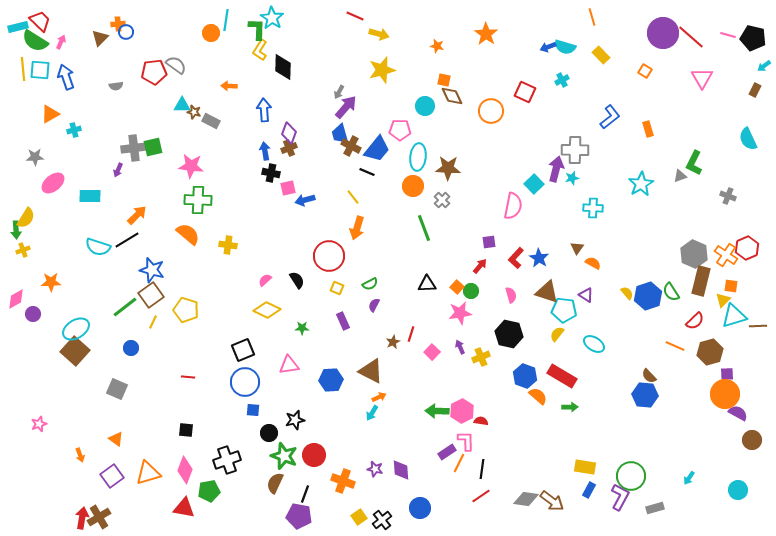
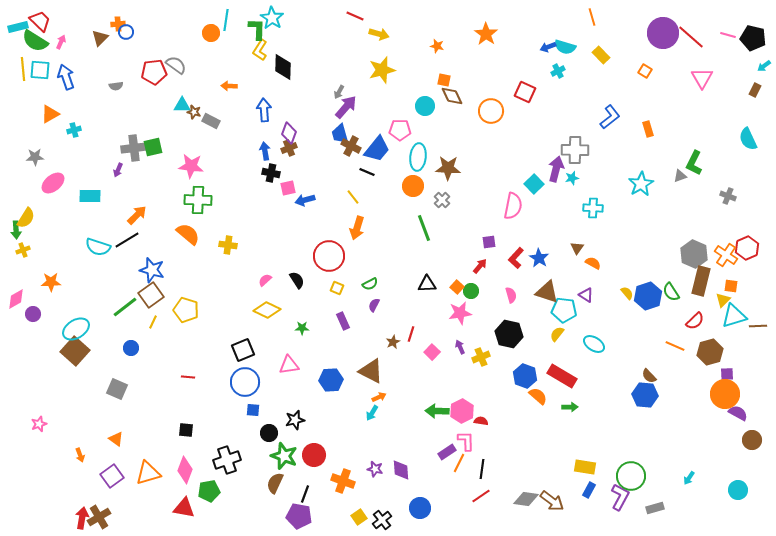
cyan cross at (562, 80): moved 4 px left, 9 px up
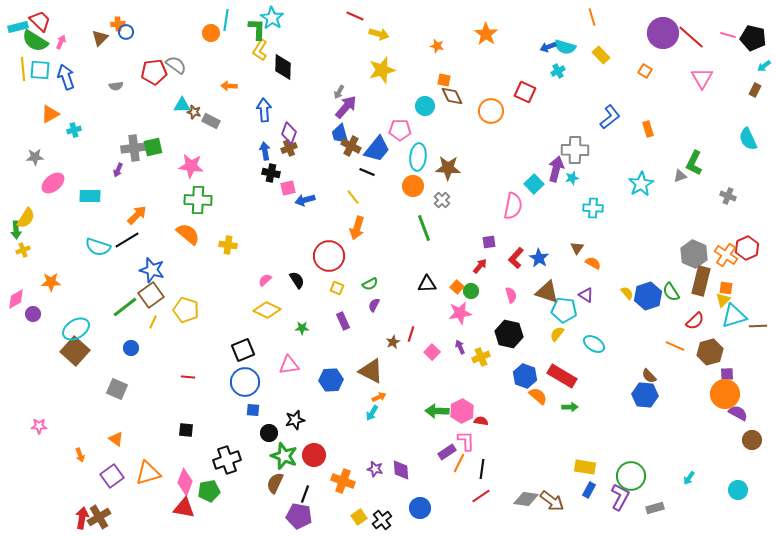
orange square at (731, 286): moved 5 px left, 2 px down
pink star at (39, 424): moved 2 px down; rotated 21 degrees clockwise
pink diamond at (185, 470): moved 12 px down
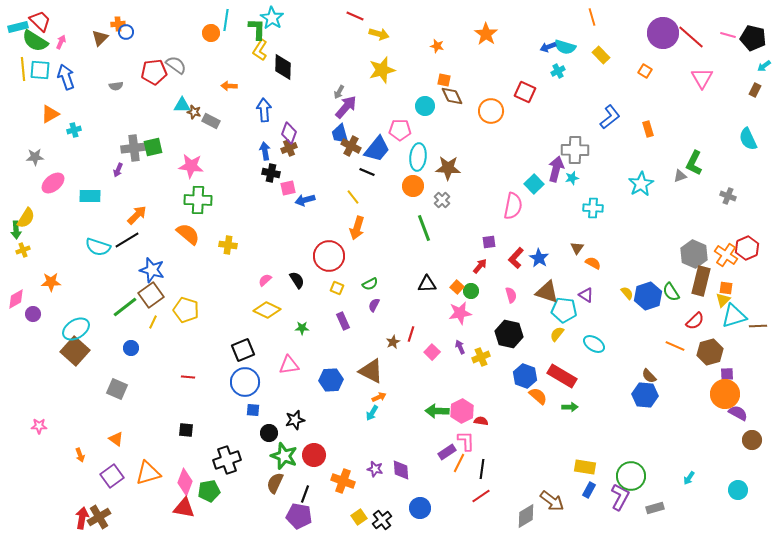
gray diamond at (526, 499): moved 17 px down; rotated 40 degrees counterclockwise
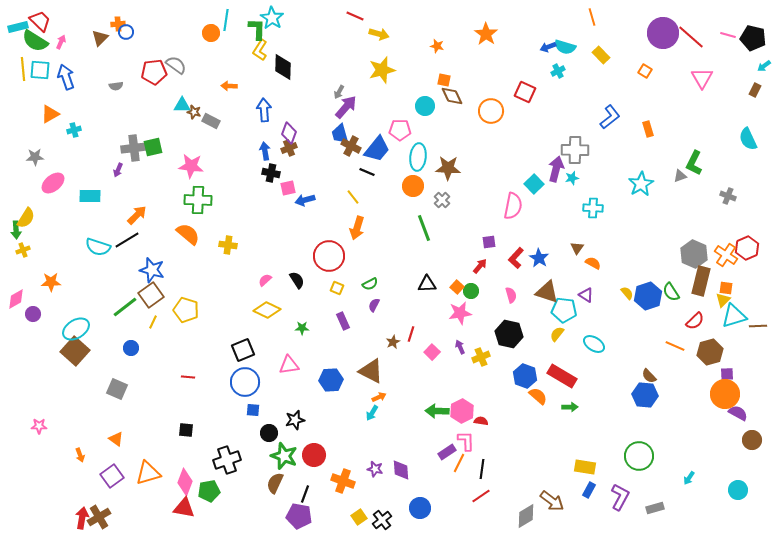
green circle at (631, 476): moved 8 px right, 20 px up
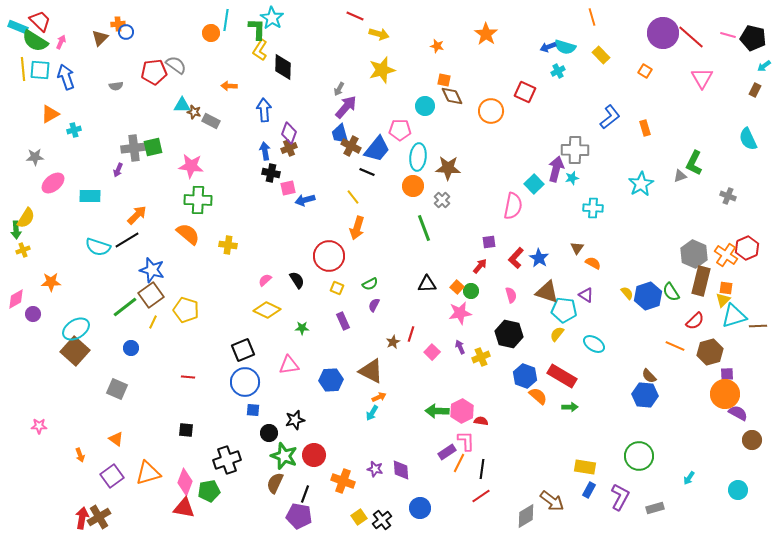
cyan rectangle at (18, 27): rotated 36 degrees clockwise
gray arrow at (339, 92): moved 3 px up
orange rectangle at (648, 129): moved 3 px left, 1 px up
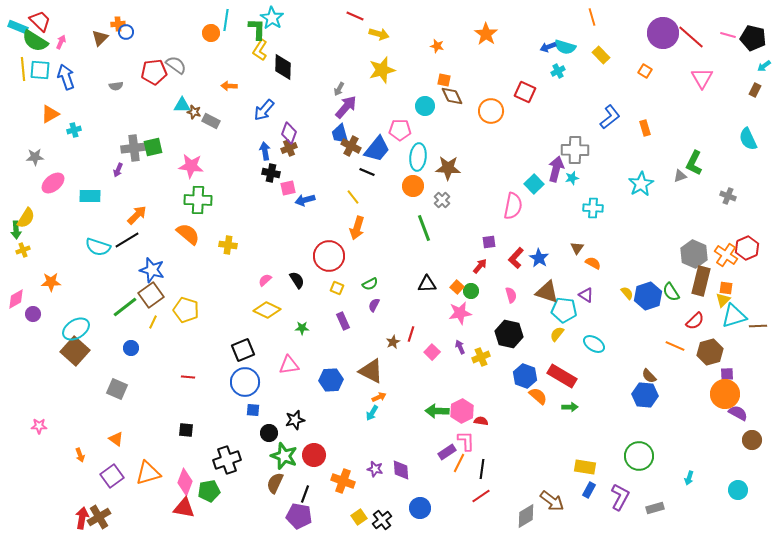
blue arrow at (264, 110): rotated 135 degrees counterclockwise
cyan arrow at (689, 478): rotated 16 degrees counterclockwise
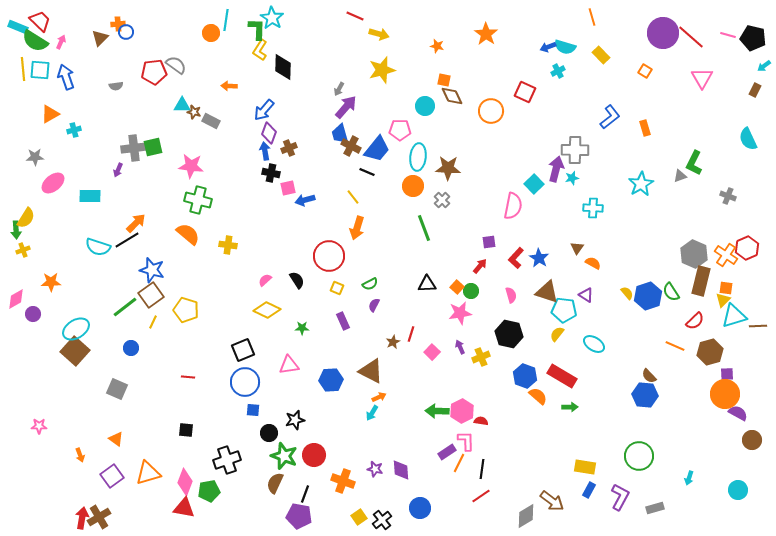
purple diamond at (289, 133): moved 20 px left
green cross at (198, 200): rotated 12 degrees clockwise
orange arrow at (137, 215): moved 1 px left, 8 px down
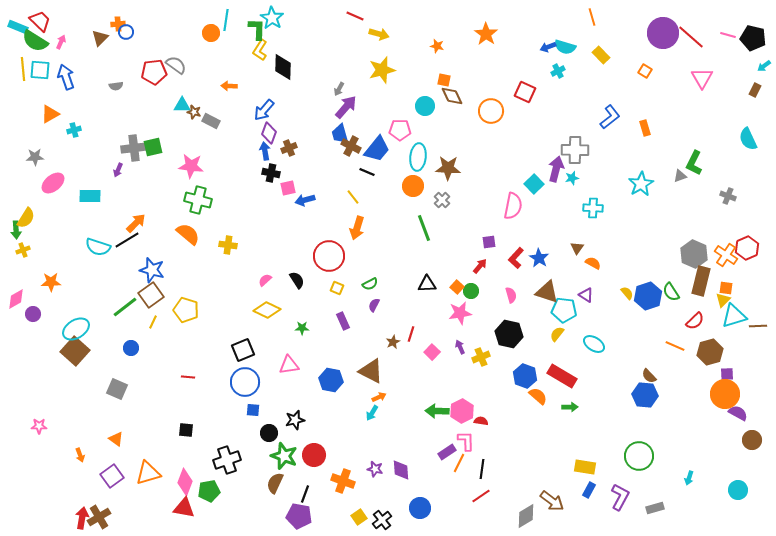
blue hexagon at (331, 380): rotated 15 degrees clockwise
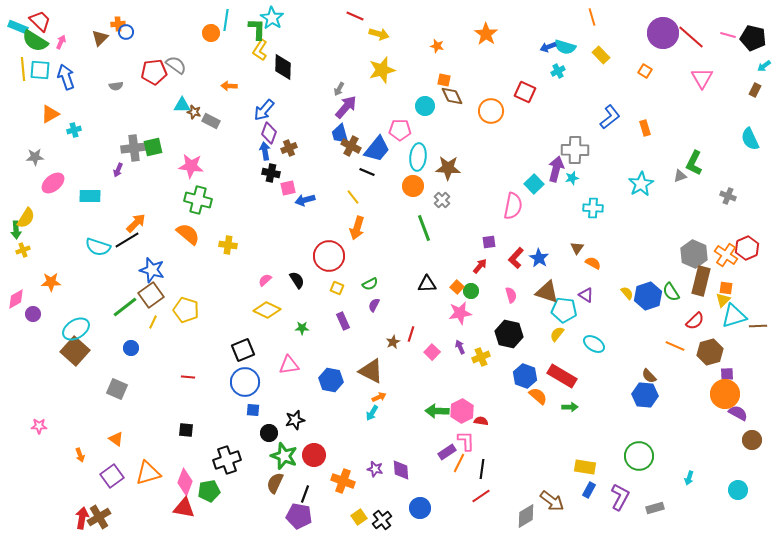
cyan semicircle at (748, 139): moved 2 px right
